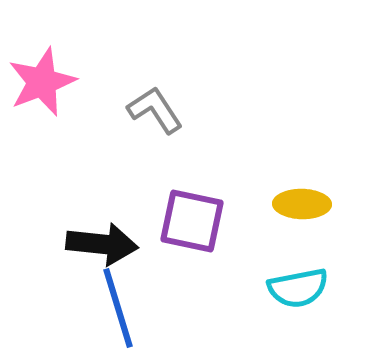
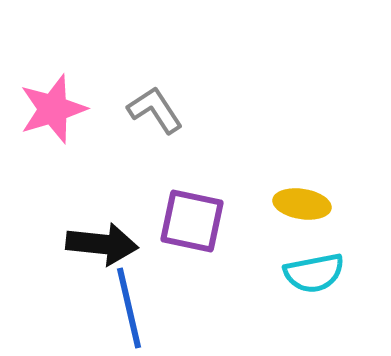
pink star: moved 11 px right, 27 px down; rotated 4 degrees clockwise
yellow ellipse: rotated 8 degrees clockwise
cyan semicircle: moved 16 px right, 15 px up
blue line: moved 11 px right; rotated 4 degrees clockwise
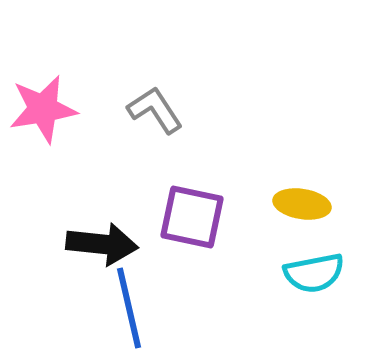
pink star: moved 10 px left; rotated 8 degrees clockwise
purple square: moved 4 px up
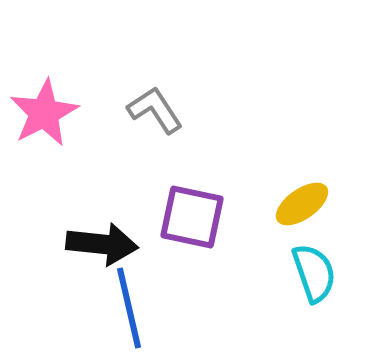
pink star: moved 1 px right, 4 px down; rotated 18 degrees counterclockwise
yellow ellipse: rotated 44 degrees counterclockwise
cyan semicircle: rotated 98 degrees counterclockwise
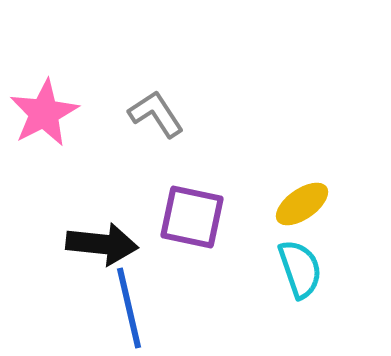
gray L-shape: moved 1 px right, 4 px down
cyan semicircle: moved 14 px left, 4 px up
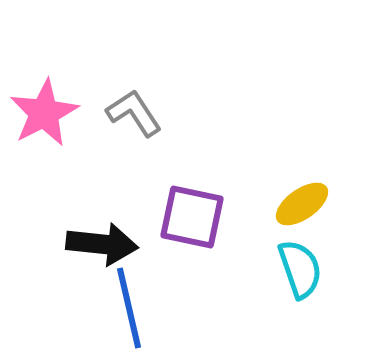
gray L-shape: moved 22 px left, 1 px up
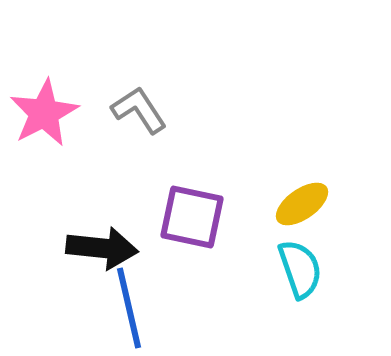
gray L-shape: moved 5 px right, 3 px up
black arrow: moved 4 px down
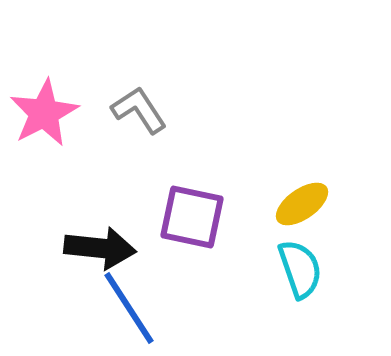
black arrow: moved 2 px left
blue line: rotated 20 degrees counterclockwise
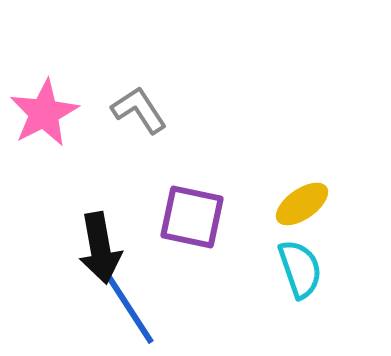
black arrow: rotated 74 degrees clockwise
